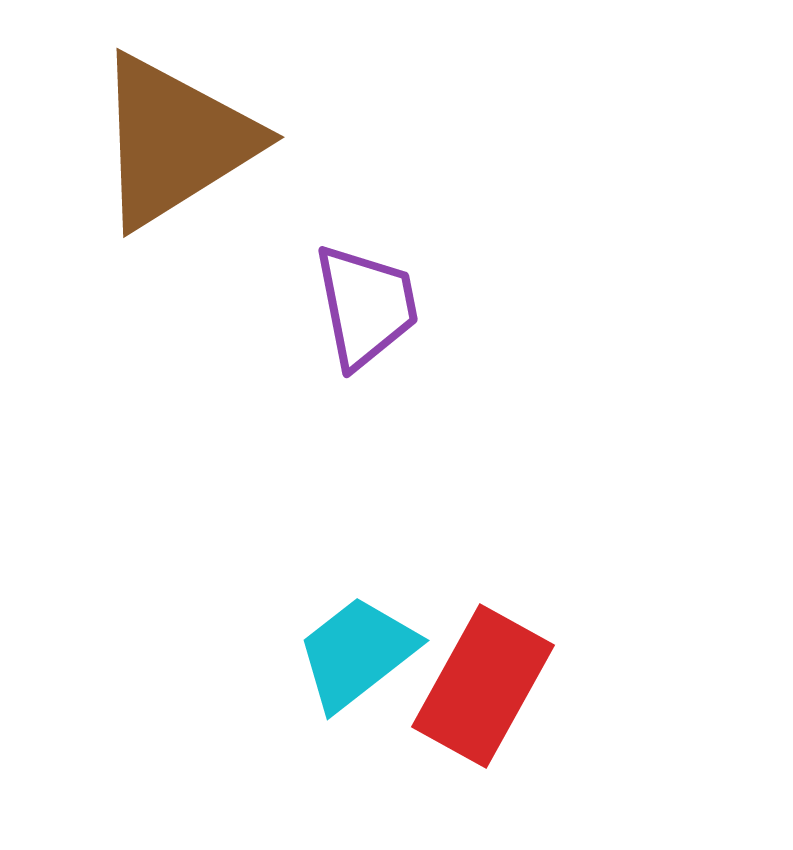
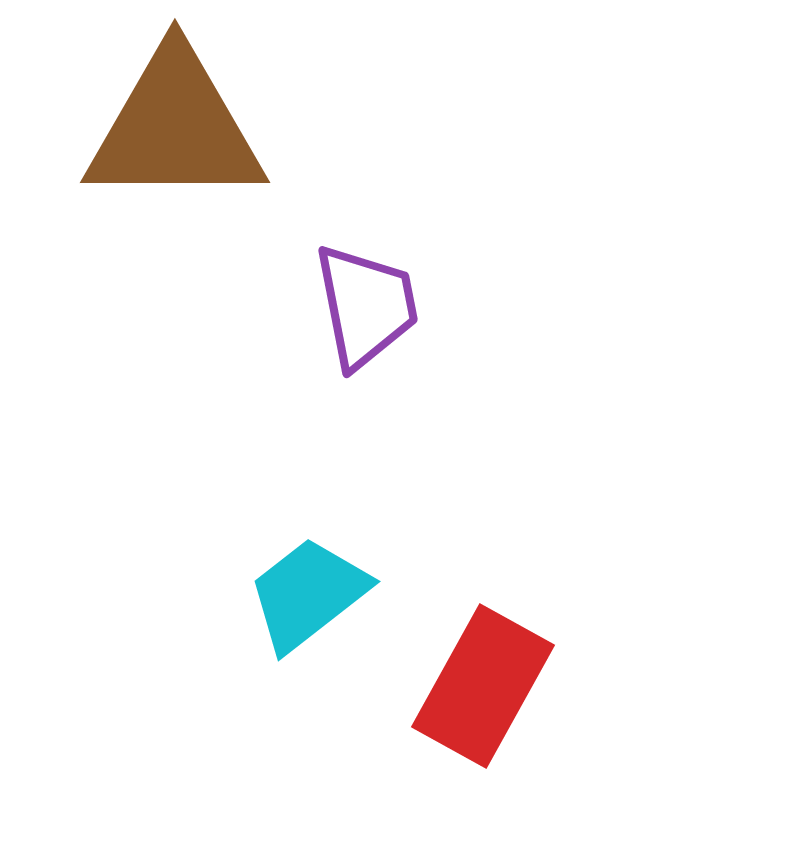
brown triangle: moved 13 px up; rotated 32 degrees clockwise
cyan trapezoid: moved 49 px left, 59 px up
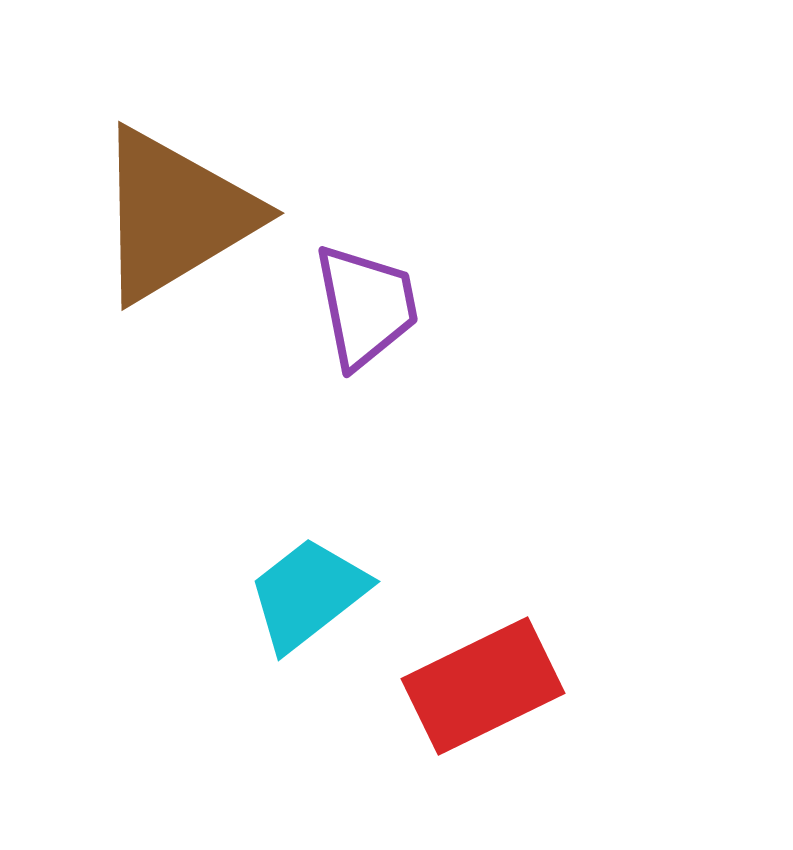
brown triangle: moved 87 px down; rotated 31 degrees counterclockwise
red rectangle: rotated 35 degrees clockwise
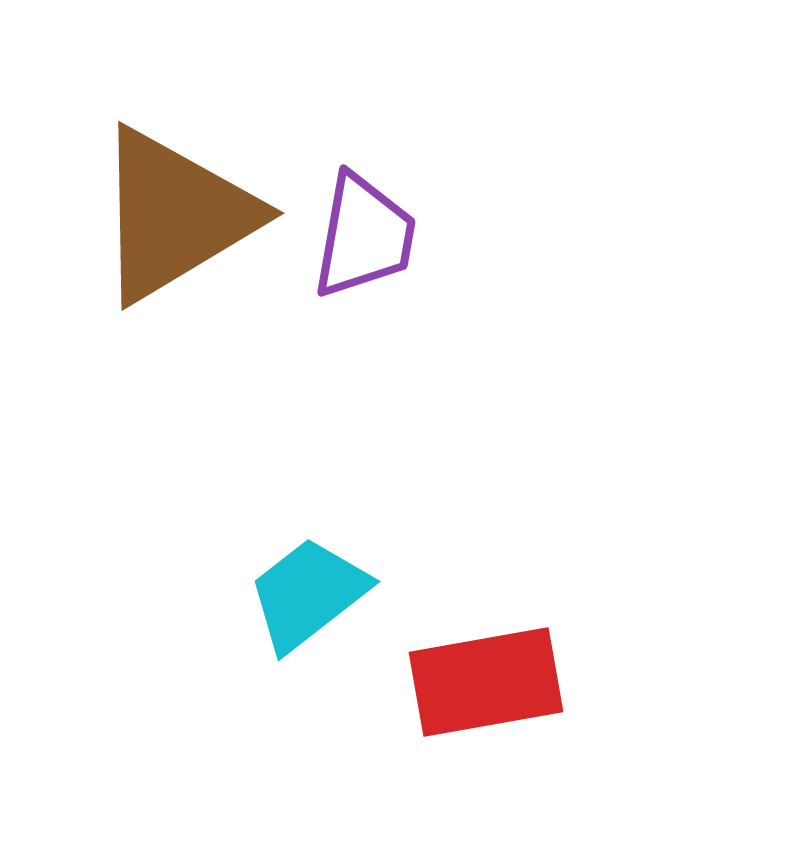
purple trapezoid: moved 2 px left, 70 px up; rotated 21 degrees clockwise
red rectangle: moved 3 px right, 4 px up; rotated 16 degrees clockwise
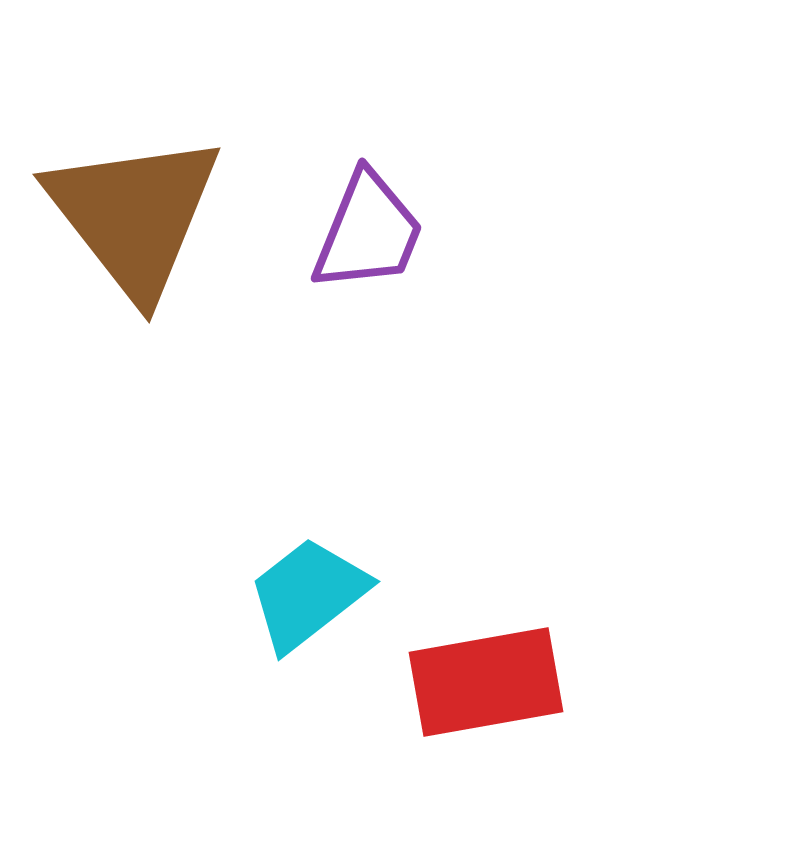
brown triangle: moved 41 px left; rotated 37 degrees counterclockwise
purple trapezoid: moved 4 px right, 4 px up; rotated 12 degrees clockwise
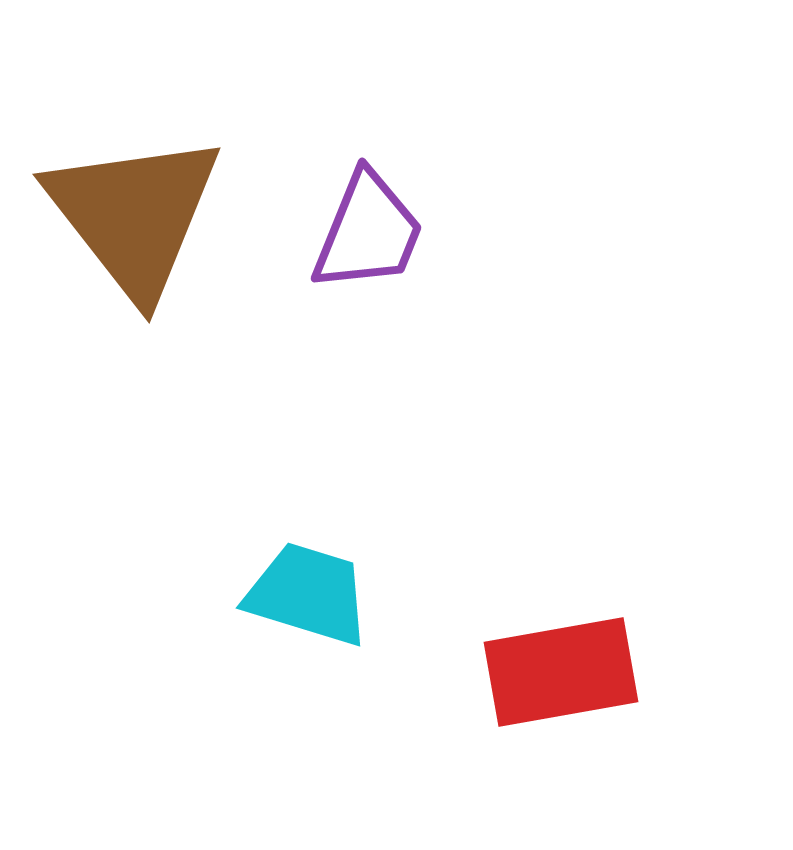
cyan trapezoid: rotated 55 degrees clockwise
red rectangle: moved 75 px right, 10 px up
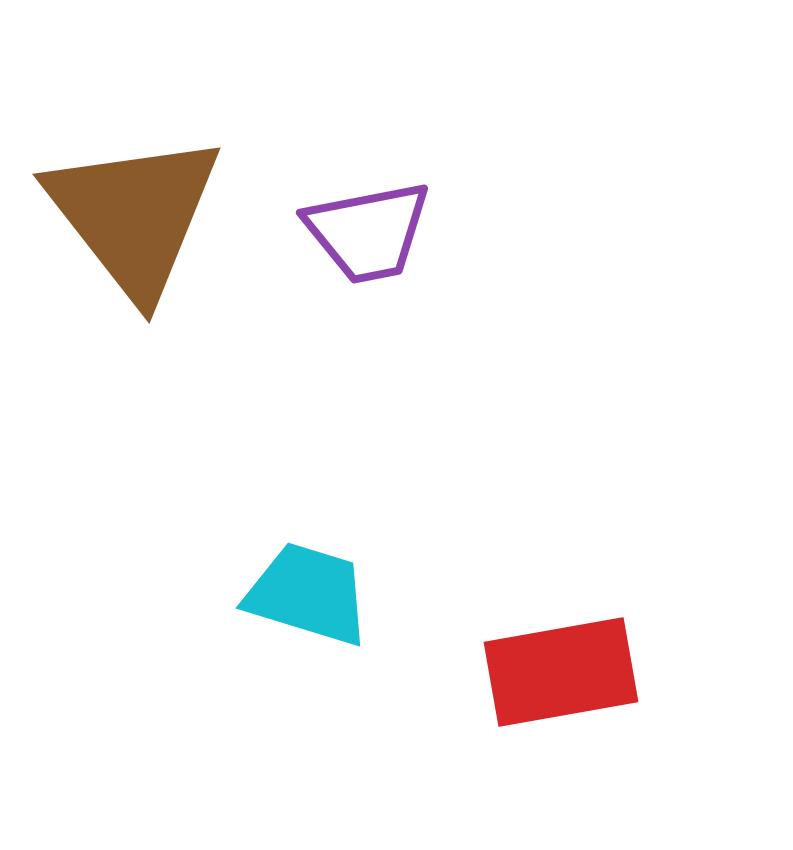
purple trapezoid: rotated 57 degrees clockwise
